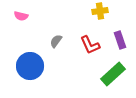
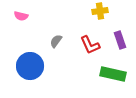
green rectangle: rotated 55 degrees clockwise
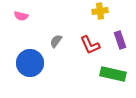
blue circle: moved 3 px up
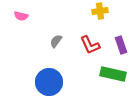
purple rectangle: moved 1 px right, 5 px down
blue circle: moved 19 px right, 19 px down
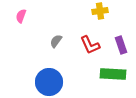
pink semicircle: rotated 96 degrees clockwise
green rectangle: rotated 10 degrees counterclockwise
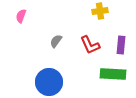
purple rectangle: rotated 24 degrees clockwise
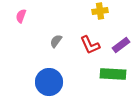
purple rectangle: rotated 48 degrees clockwise
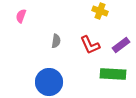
yellow cross: rotated 28 degrees clockwise
gray semicircle: rotated 152 degrees clockwise
